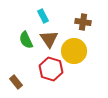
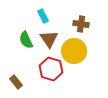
brown cross: moved 2 px left, 2 px down
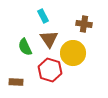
brown cross: moved 3 px right
green semicircle: moved 1 px left, 7 px down
yellow circle: moved 1 px left, 2 px down
red hexagon: moved 1 px left, 1 px down
brown rectangle: rotated 48 degrees counterclockwise
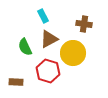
brown triangle: rotated 36 degrees clockwise
red hexagon: moved 2 px left, 1 px down
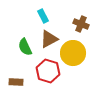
brown cross: moved 3 px left; rotated 14 degrees clockwise
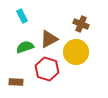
cyan rectangle: moved 21 px left
green semicircle: rotated 96 degrees clockwise
yellow circle: moved 3 px right, 1 px up
red hexagon: moved 1 px left, 2 px up
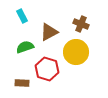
brown triangle: moved 7 px up
brown rectangle: moved 6 px right, 1 px down
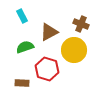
yellow circle: moved 2 px left, 2 px up
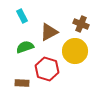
yellow circle: moved 1 px right, 1 px down
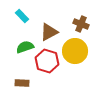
cyan rectangle: rotated 16 degrees counterclockwise
red hexagon: moved 8 px up
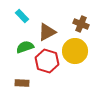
brown triangle: moved 2 px left
